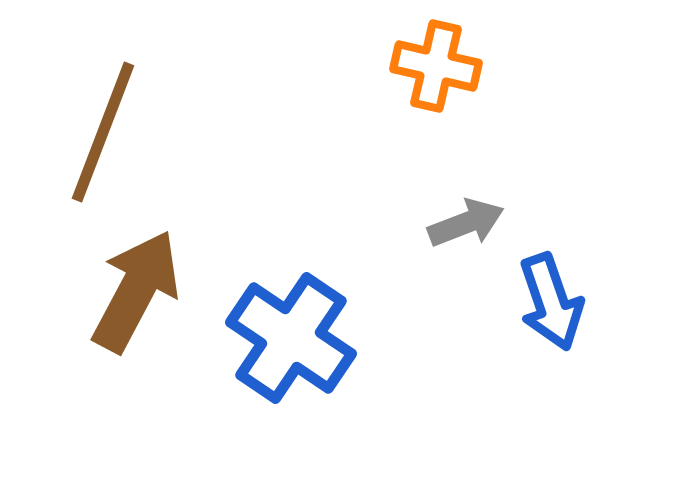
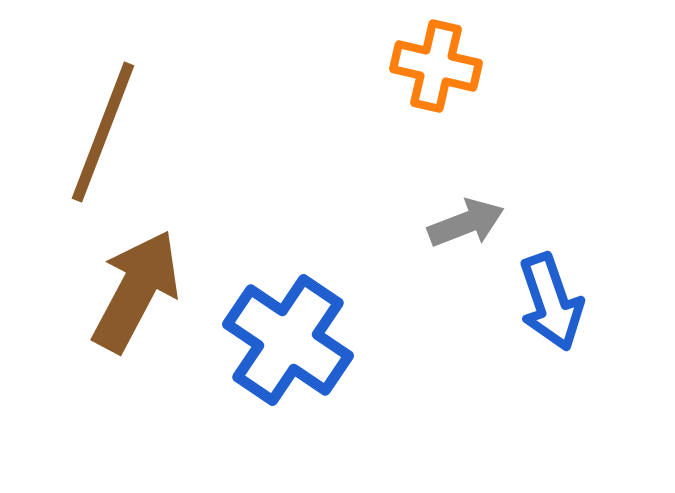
blue cross: moved 3 px left, 2 px down
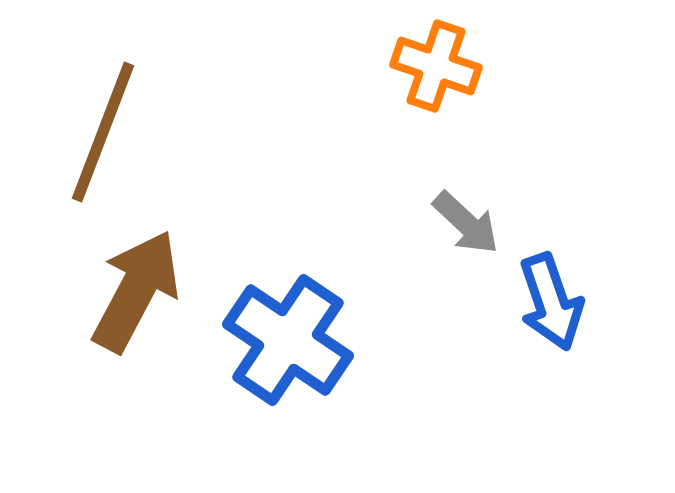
orange cross: rotated 6 degrees clockwise
gray arrow: rotated 64 degrees clockwise
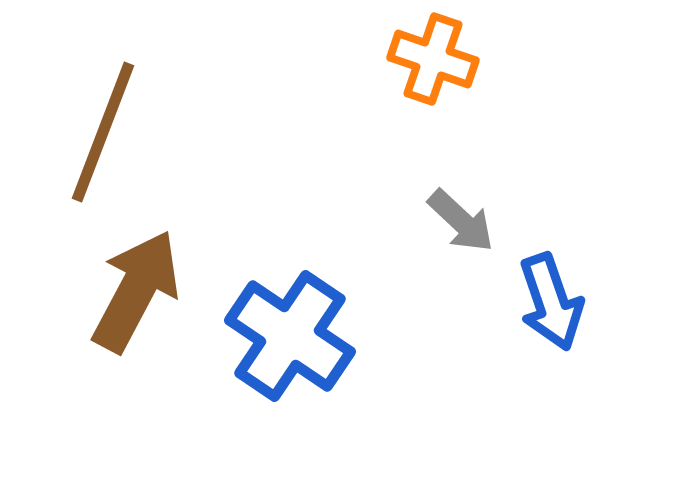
orange cross: moved 3 px left, 7 px up
gray arrow: moved 5 px left, 2 px up
blue cross: moved 2 px right, 4 px up
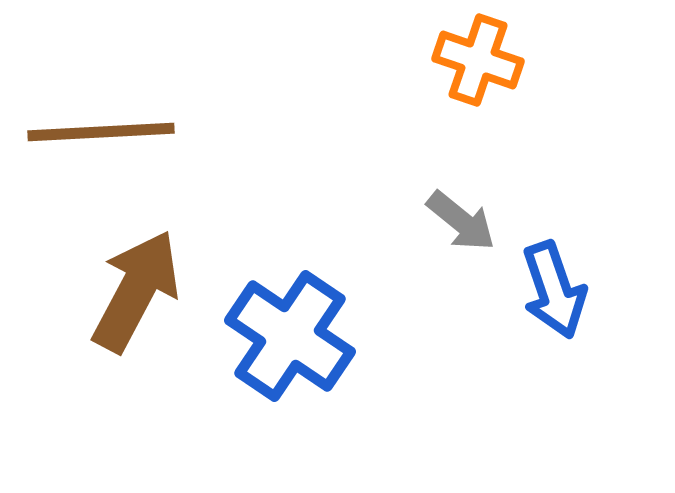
orange cross: moved 45 px right, 1 px down
brown line: moved 2 px left; rotated 66 degrees clockwise
gray arrow: rotated 4 degrees counterclockwise
blue arrow: moved 3 px right, 12 px up
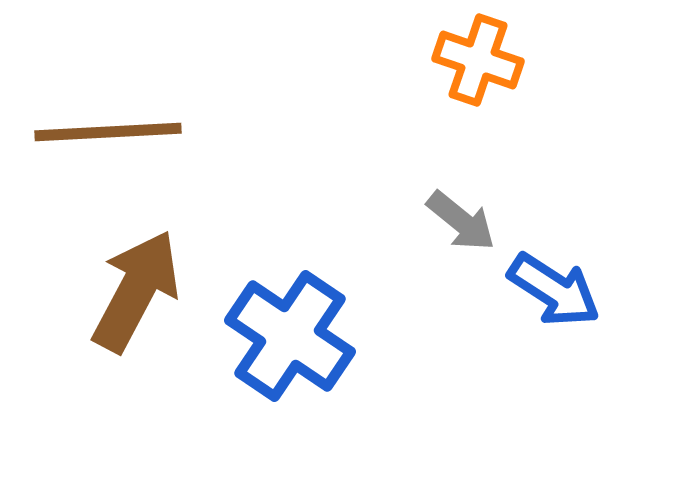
brown line: moved 7 px right
blue arrow: rotated 38 degrees counterclockwise
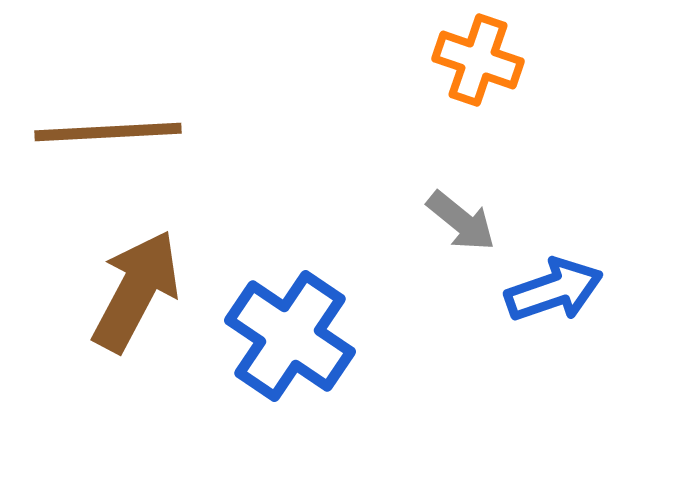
blue arrow: rotated 52 degrees counterclockwise
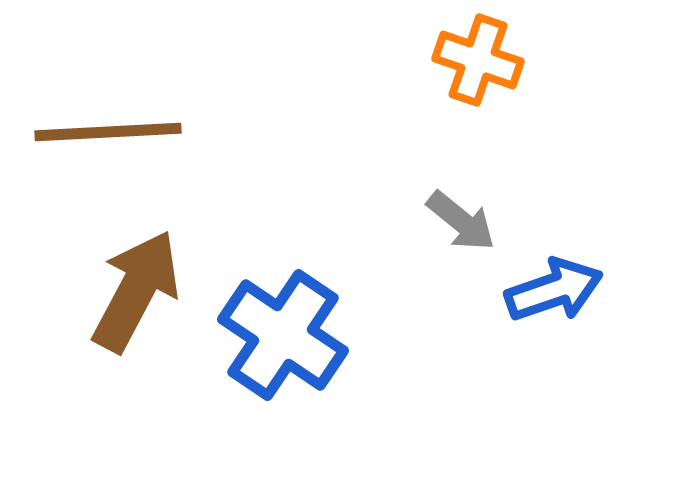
blue cross: moved 7 px left, 1 px up
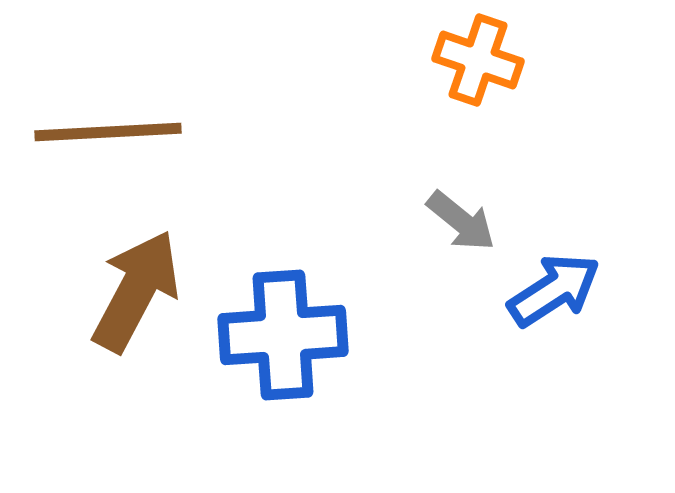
blue arrow: rotated 14 degrees counterclockwise
blue cross: rotated 38 degrees counterclockwise
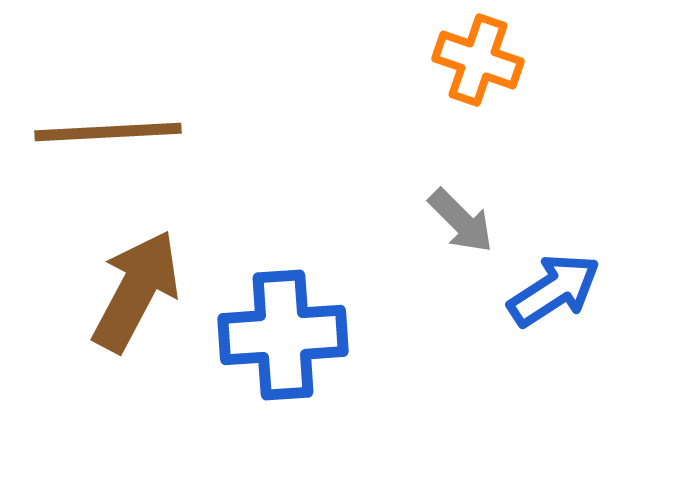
gray arrow: rotated 6 degrees clockwise
